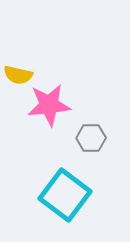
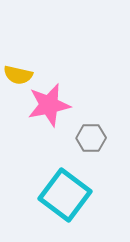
pink star: rotated 6 degrees counterclockwise
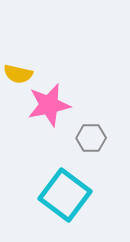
yellow semicircle: moved 1 px up
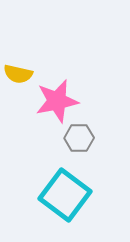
pink star: moved 8 px right, 4 px up
gray hexagon: moved 12 px left
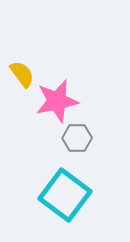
yellow semicircle: moved 4 px right; rotated 140 degrees counterclockwise
gray hexagon: moved 2 px left
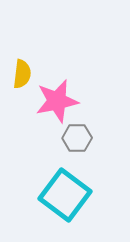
yellow semicircle: rotated 44 degrees clockwise
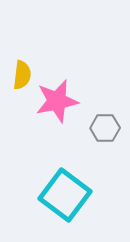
yellow semicircle: moved 1 px down
gray hexagon: moved 28 px right, 10 px up
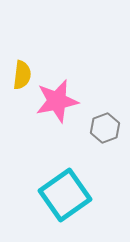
gray hexagon: rotated 20 degrees counterclockwise
cyan square: rotated 18 degrees clockwise
